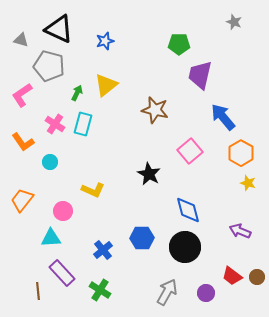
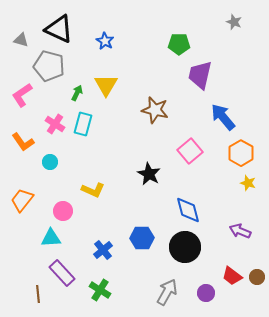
blue star: rotated 24 degrees counterclockwise
yellow triangle: rotated 20 degrees counterclockwise
brown line: moved 3 px down
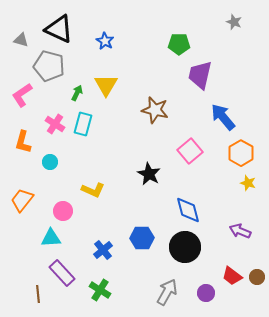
orange L-shape: rotated 50 degrees clockwise
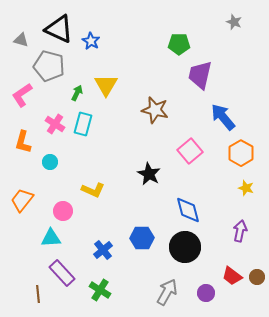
blue star: moved 14 px left
yellow star: moved 2 px left, 5 px down
purple arrow: rotated 80 degrees clockwise
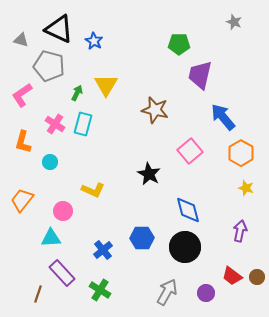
blue star: moved 3 px right
brown line: rotated 24 degrees clockwise
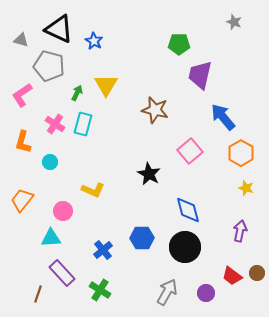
brown circle: moved 4 px up
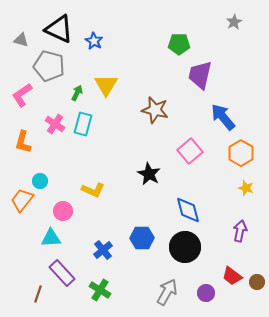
gray star: rotated 21 degrees clockwise
cyan circle: moved 10 px left, 19 px down
brown circle: moved 9 px down
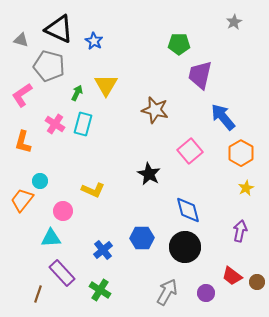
yellow star: rotated 28 degrees clockwise
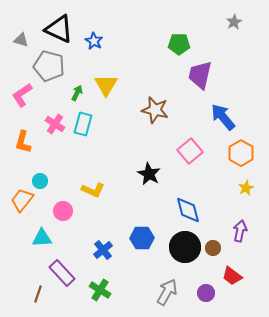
cyan triangle: moved 9 px left
brown circle: moved 44 px left, 34 px up
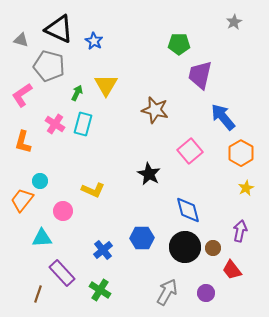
red trapezoid: moved 6 px up; rotated 15 degrees clockwise
